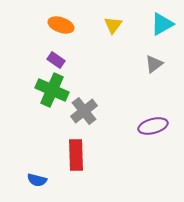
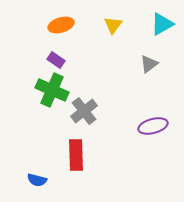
orange ellipse: rotated 35 degrees counterclockwise
gray triangle: moved 5 px left
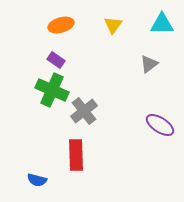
cyan triangle: rotated 30 degrees clockwise
purple ellipse: moved 7 px right, 1 px up; rotated 48 degrees clockwise
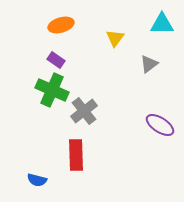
yellow triangle: moved 2 px right, 13 px down
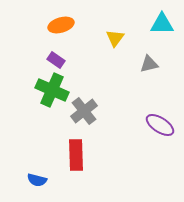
gray triangle: rotated 24 degrees clockwise
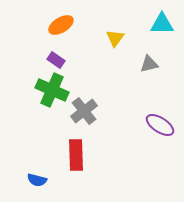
orange ellipse: rotated 15 degrees counterclockwise
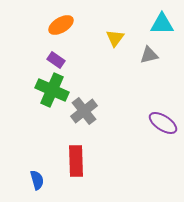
gray triangle: moved 9 px up
purple ellipse: moved 3 px right, 2 px up
red rectangle: moved 6 px down
blue semicircle: rotated 120 degrees counterclockwise
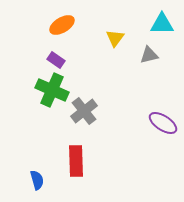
orange ellipse: moved 1 px right
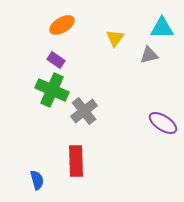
cyan triangle: moved 4 px down
